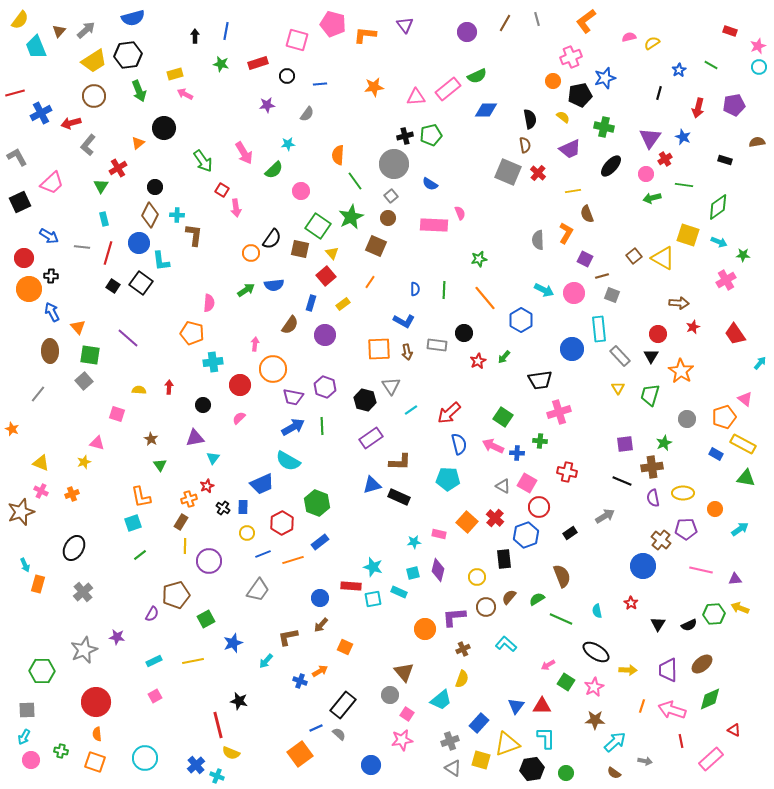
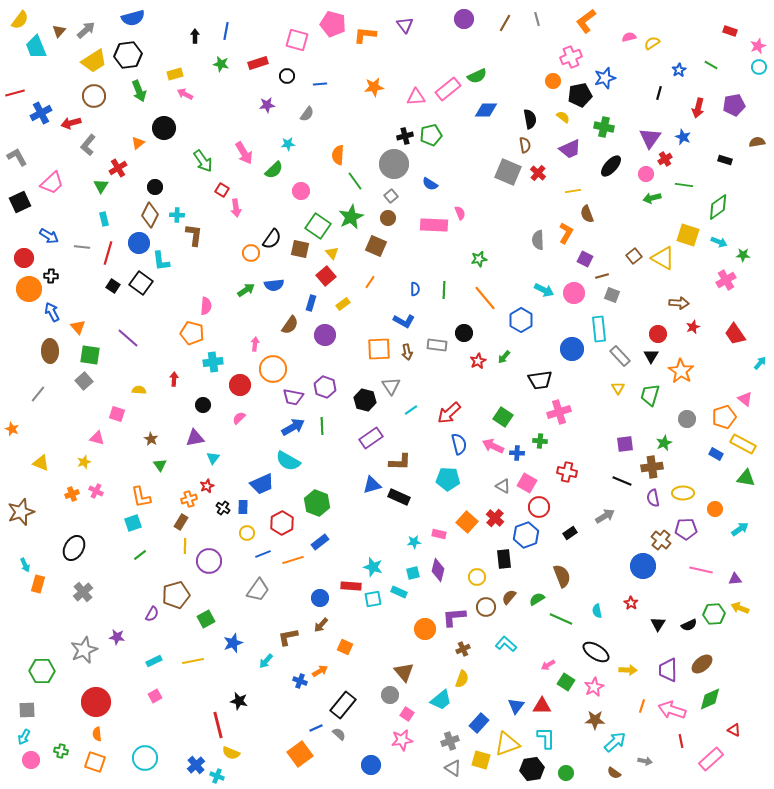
purple circle at (467, 32): moved 3 px left, 13 px up
pink semicircle at (209, 303): moved 3 px left, 3 px down
red arrow at (169, 387): moved 5 px right, 8 px up
pink triangle at (97, 443): moved 5 px up
pink cross at (41, 491): moved 55 px right
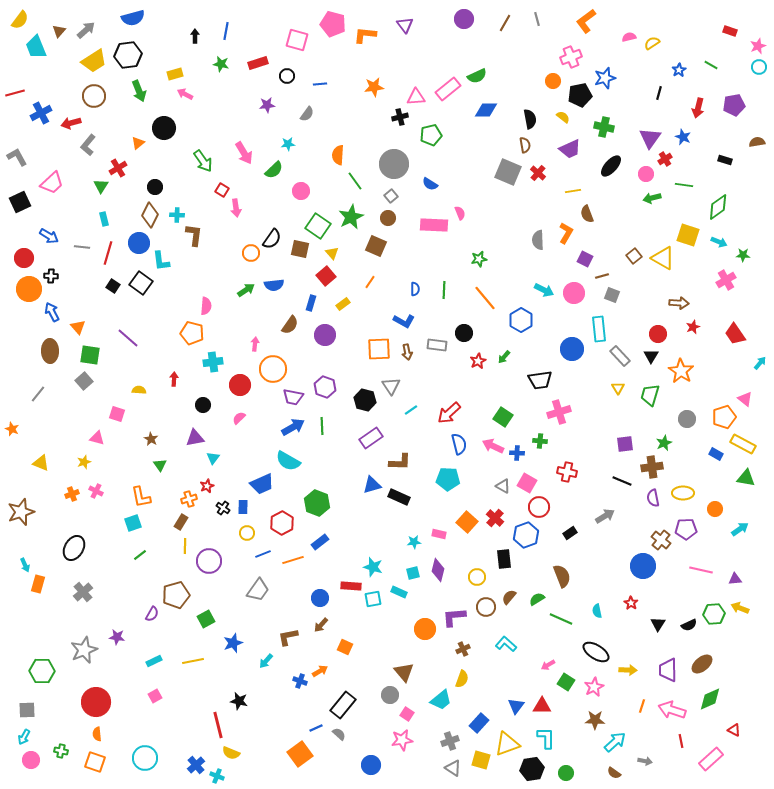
black cross at (405, 136): moved 5 px left, 19 px up
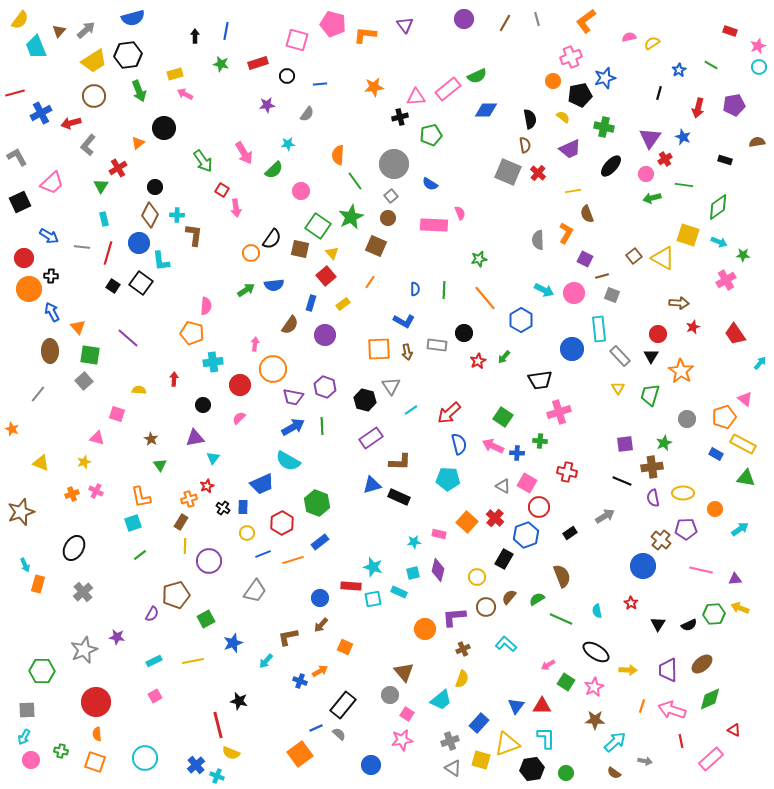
black rectangle at (504, 559): rotated 36 degrees clockwise
gray trapezoid at (258, 590): moved 3 px left, 1 px down
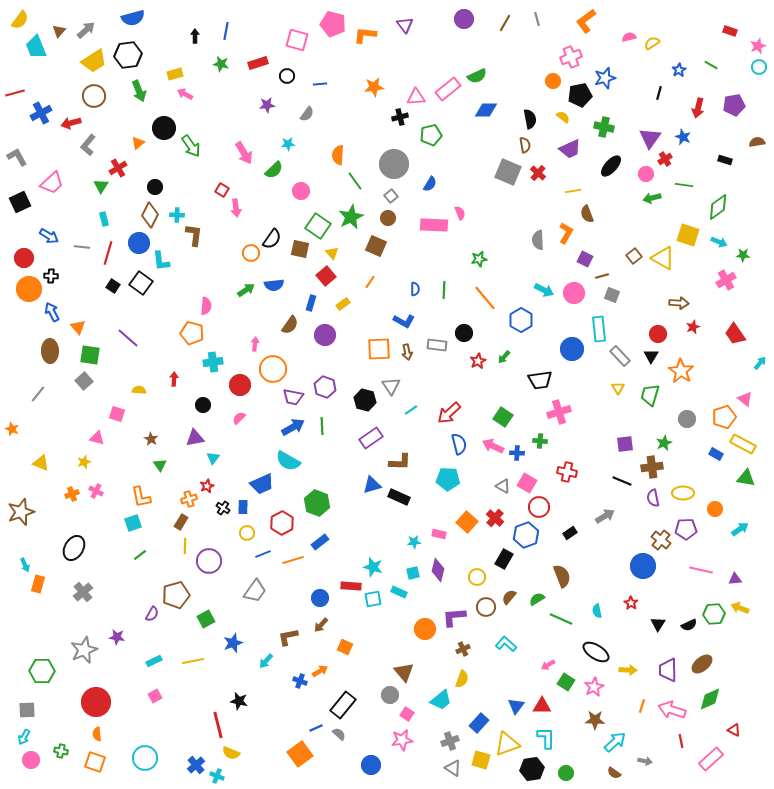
green arrow at (203, 161): moved 12 px left, 15 px up
blue semicircle at (430, 184): rotated 91 degrees counterclockwise
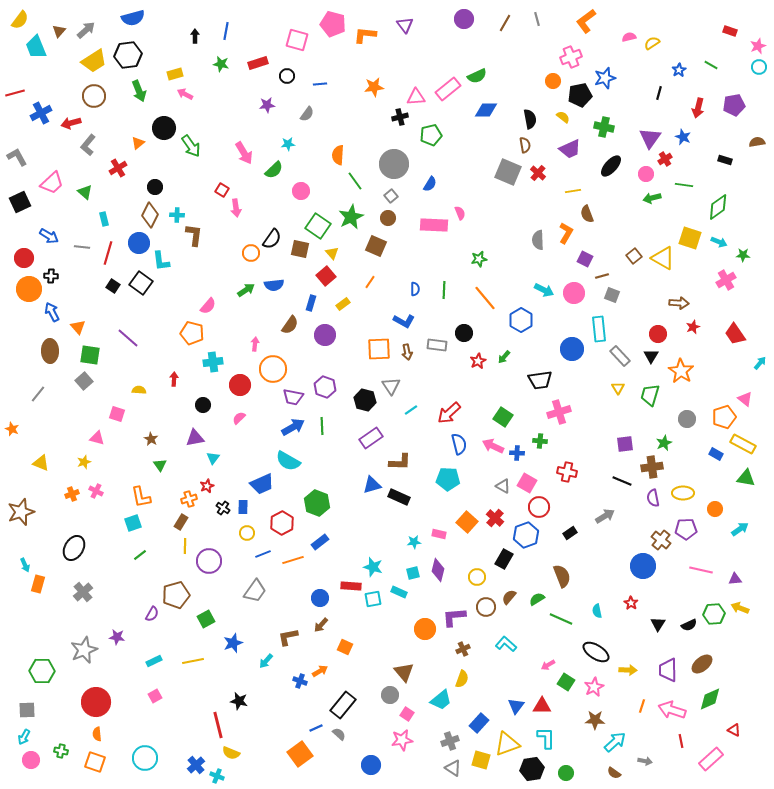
green triangle at (101, 186): moved 16 px left, 6 px down; rotated 21 degrees counterclockwise
yellow square at (688, 235): moved 2 px right, 3 px down
pink semicircle at (206, 306): moved 2 px right; rotated 36 degrees clockwise
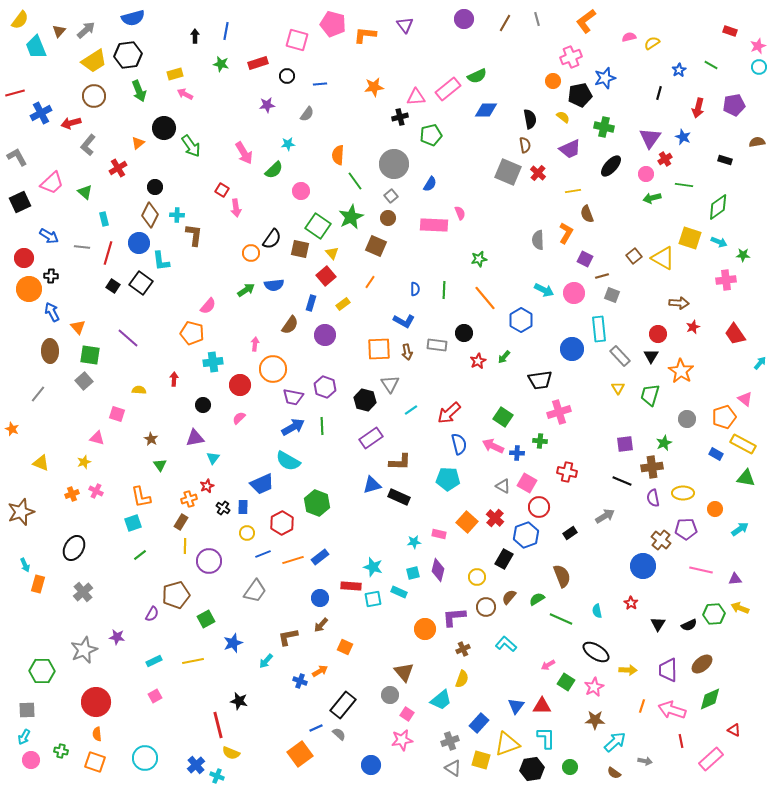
pink cross at (726, 280): rotated 24 degrees clockwise
gray triangle at (391, 386): moved 1 px left, 2 px up
blue rectangle at (320, 542): moved 15 px down
green circle at (566, 773): moved 4 px right, 6 px up
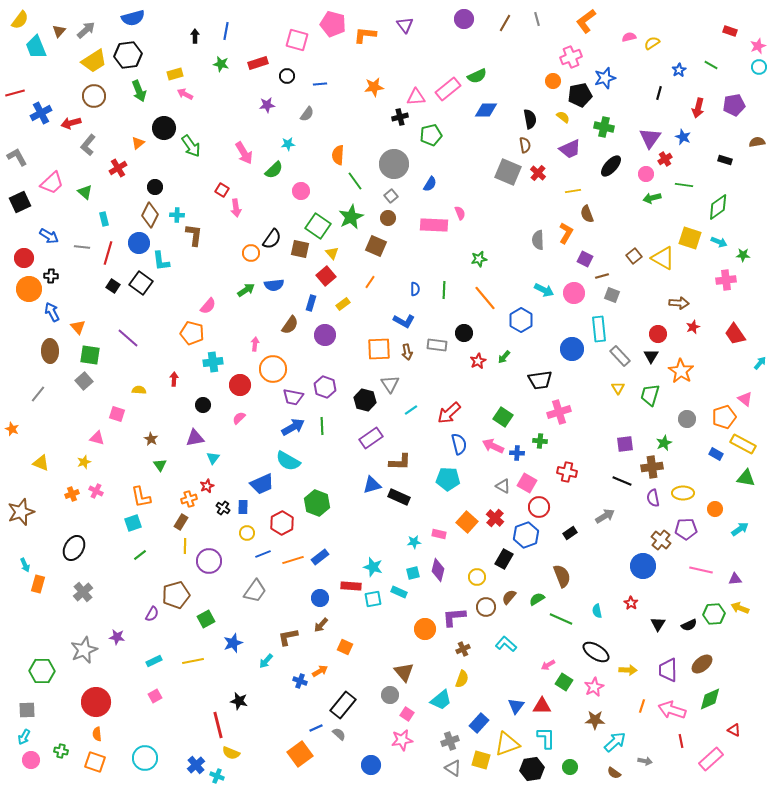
green square at (566, 682): moved 2 px left
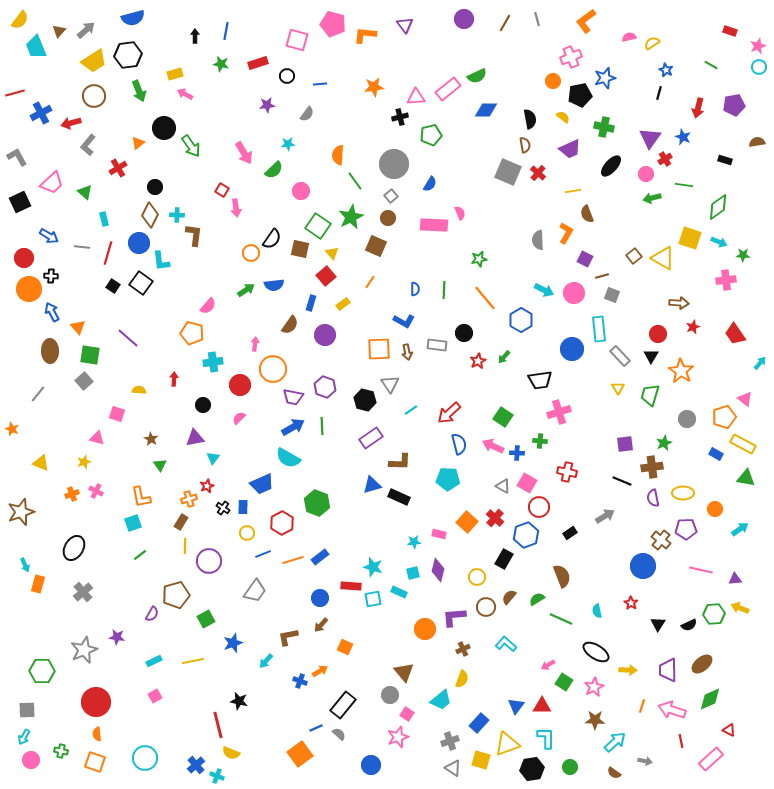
blue star at (679, 70): moved 13 px left; rotated 16 degrees counterclockwise
cyan semicircle at (288, 461): moved 3 px up
red triangle at (734, 730): moved 5 px left
pink star at (402, 740): moved 4 px left, 3 px up; rotated 10 degrees counterclockwise
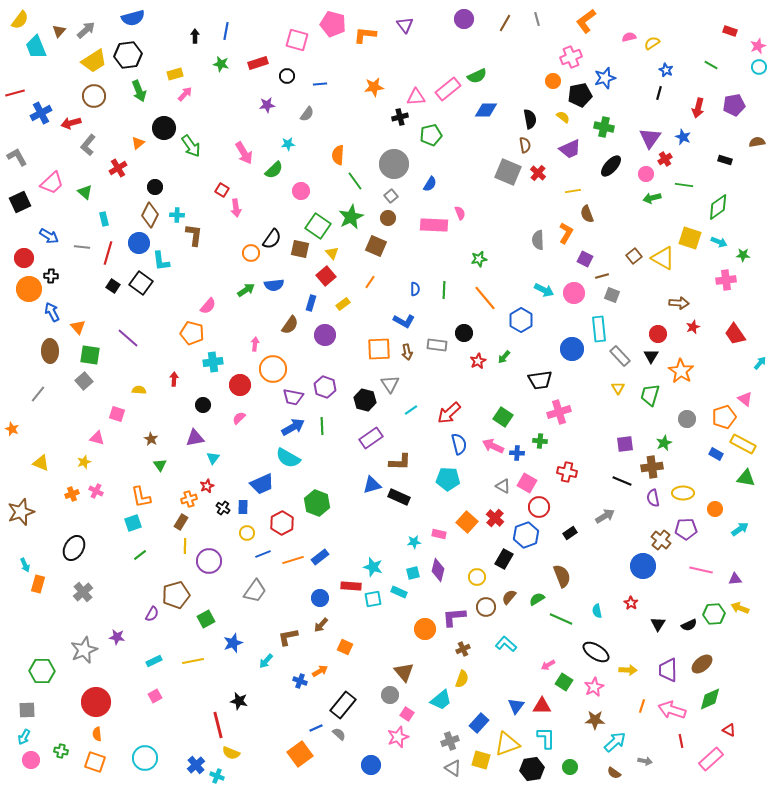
pink arrow at (185, 94): rotated 105 degrees clockwise
